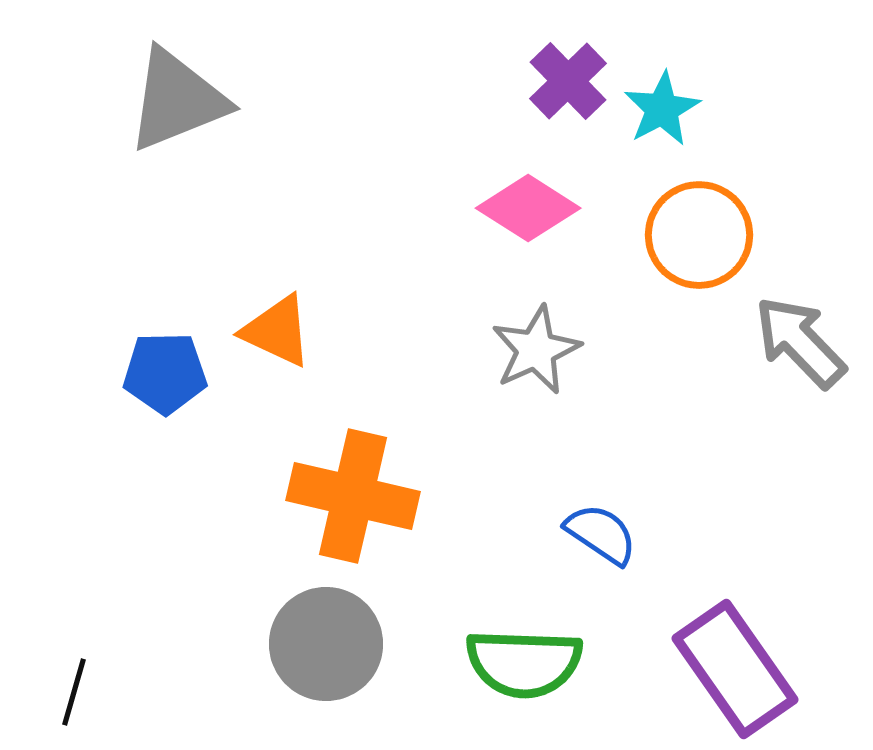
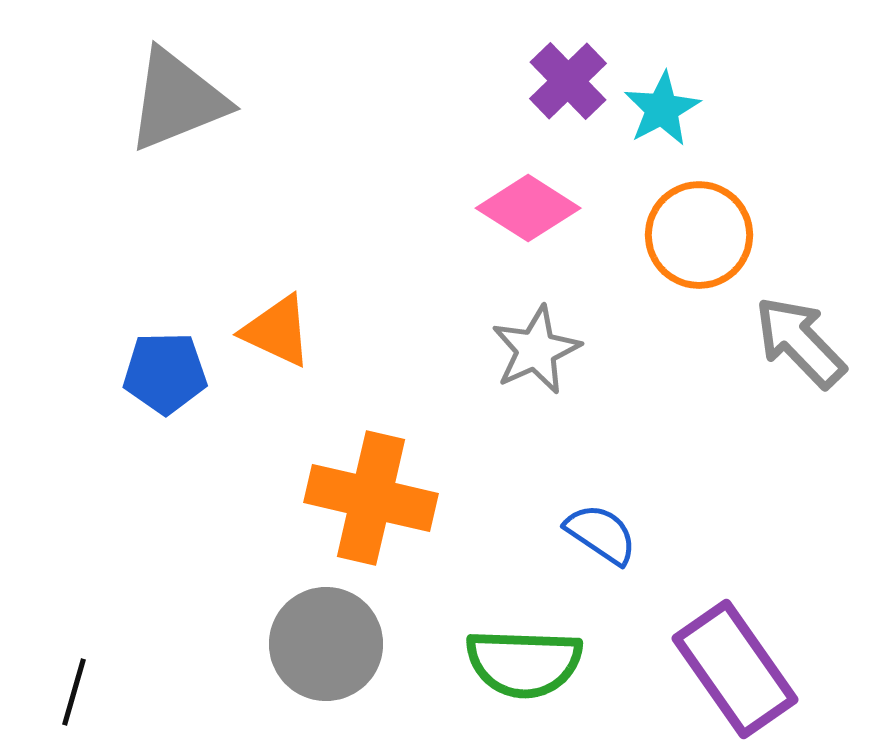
orange cross: moved 18 px right, 2 px down
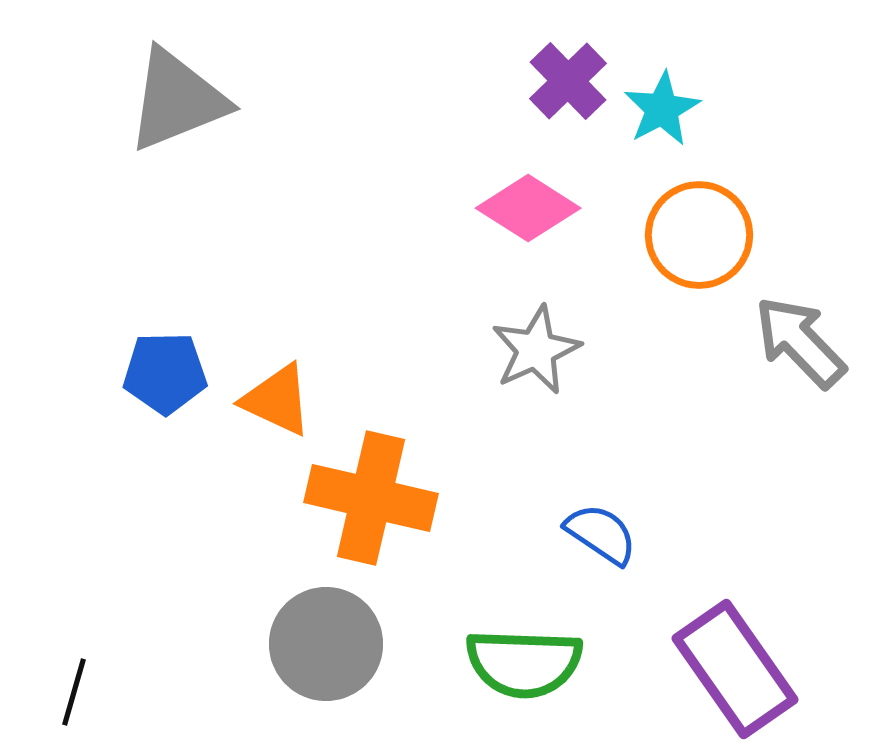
orange triangle: moved 69 px down
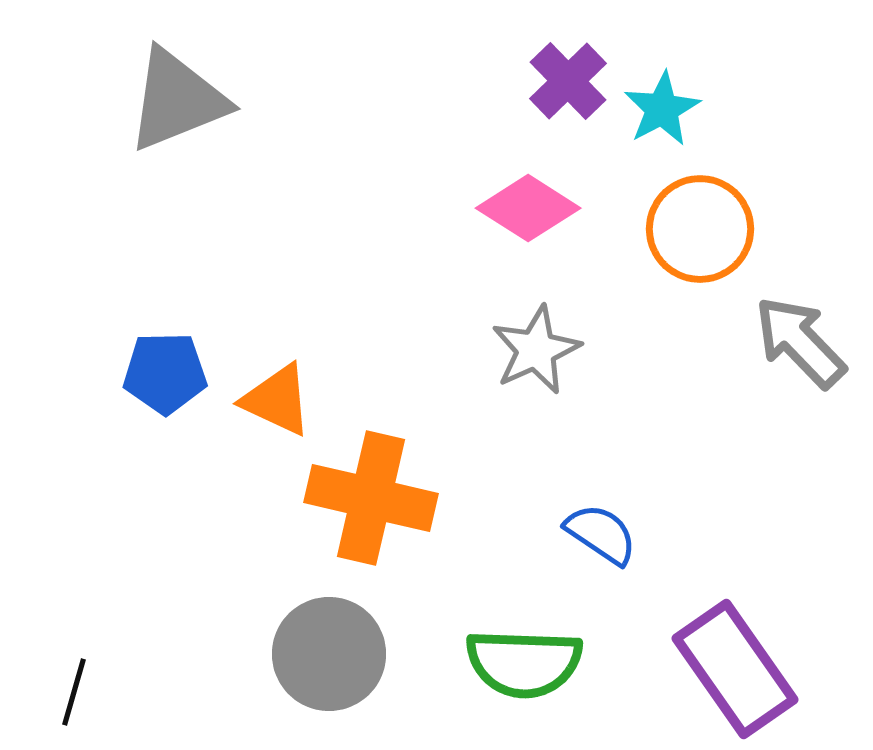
orange circle: moved 1 px right, 6 px up
gray circle: moved 3 px right, 10 px down
